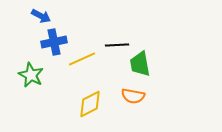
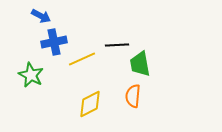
orange semicircle: rotated 85 degrees clockwise
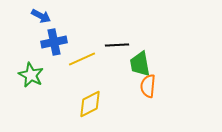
orange semicircle: moved 15 px right, 10 px up
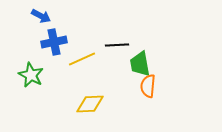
yellow diamond: rotated 24 degrees clockwise
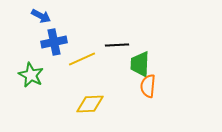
green trapezoid: rotated 12 degrees clockwise
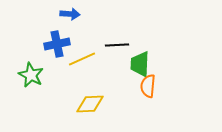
blue arrow: moved 29 px right, 2 px up; rotated 24 degrees counterclockwise
blue cross: moved 3 px right, 2 px down
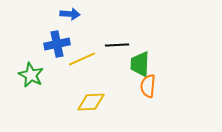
yellow diamond: moved 1 px right, 2 px up
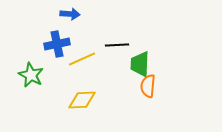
yellow diamond: moved 9 px left, 2 px up
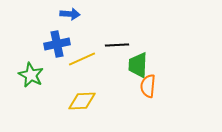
green trapezoid: moved 2 px left, 1 px down
yellow diamond: moved 1 px down
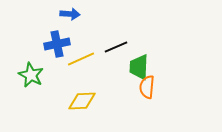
black line: moved 1 px left, 2 px down; rotated 20 degrees counterclockwise
yellow line: moved 1 px left
green trapezoid: moved 1 px right, 2 px down
orange semicircle: moved 1 px left, 1 px down
